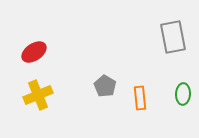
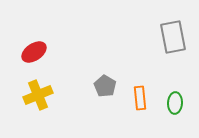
green ellipse: moved 8 px left, 9 px down
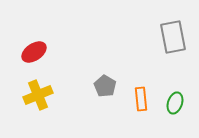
orange rectangle: moved 1 px right, 1 px down
green ellipse: rotated 15 degrees clockwise
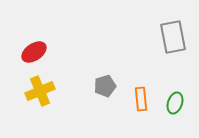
gray pentagon: rotated 25 degrees clockwise
yellow cross: moved 2 px right, 4 px up
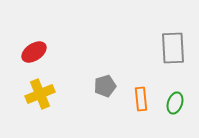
gray rectangle: moved 11 px down; rotated 8 degrees clockwise
yellow cross: moved 3 px down
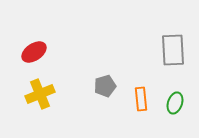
gray rectangle: moved 2 px down
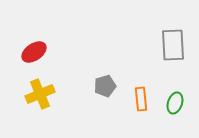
gray rectangle: moved 5 px up
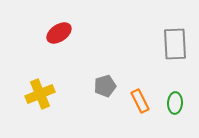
gray rectangle: moved 2 px right, 1 px up
red ellipse: moved 25 px right, 19 px up
orange rectangle: moved 1 px left, 2 px down; rotated 20 degrees counterclockwise
green ellipse: rotated 15 degrees counterclockwise
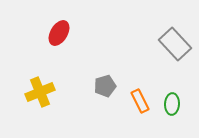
red ellipse: rotated 25 degrees counterclockwise
gray rectangle: rotated 40 degrees counterclockwise
yellow cross: moved 2 px up
green ellipse: moved 3 px left, 1 px down
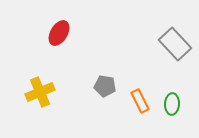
gray pentagon: rotated 25 degrees clockwise
